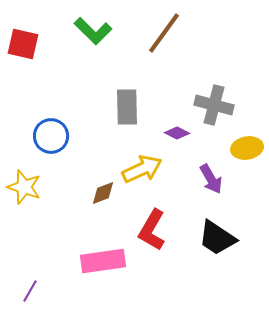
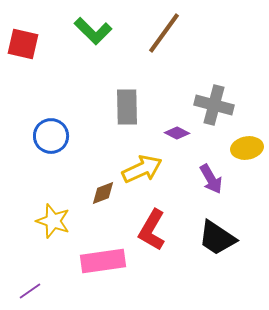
yellow star: moved 29 px right, 34 px down
purple line: rotated 25 degrees clockwise
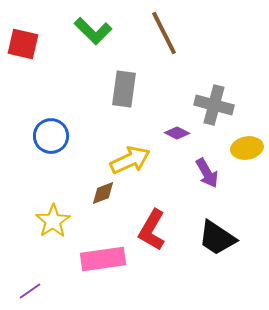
brown line: rotated 63 degrees counterclockwise
gray rectangle: moved 3 px left, 18 px up; rotated 9 degrees clockwise
yellow arrow: moved 12 px left, 9 px up
purple arrow: moved 4 px left, 6 px up
yellow star: rotated 20 degrees clockwise
pink rectangle: moved 2 px up
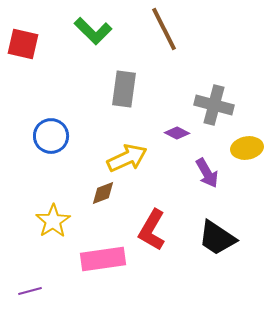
brown line: moved 4 px up
yellow arrow: moved 3 px left, 2 px up
purple line: rotated 20 degrees clockwise
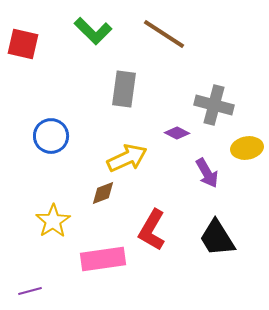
brown line: moved 5 px down; rotated 30 degrees counterclockwise
black trapezoid: rotated 24 degrees clockwise
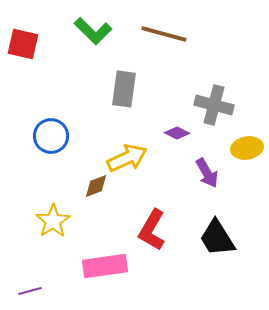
brown line: rotated 18 degrees counterclockwise
brown diamond: moved 7 px left, 7 px up
pink rectangle: moved 2 px right, 7 px down
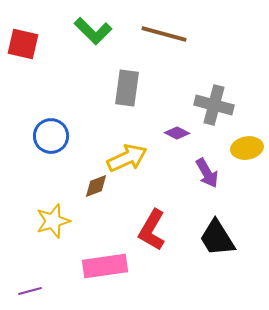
gray rectangle: moved 3 px right, 1 px up
yellow star: rotated 16 degrees clockwise
